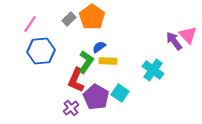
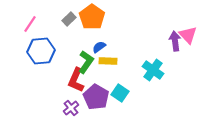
purple arrow: moved 1 px right; rotated 30 degrees clockwise
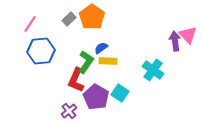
blue semicircle: moved 2 px right, 1 px down
purple cross: moved 2 px left, 3 px down
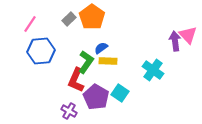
purple cross: rotated 21 degrees counterclockwise
